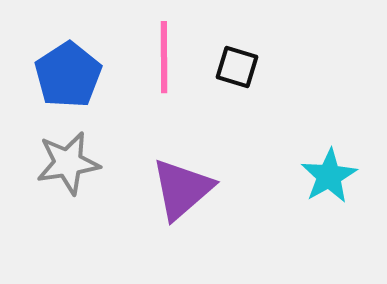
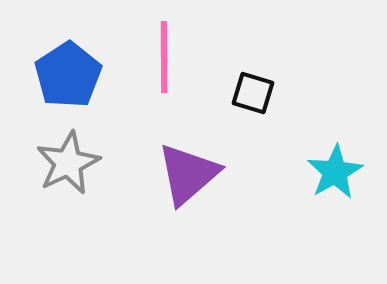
black square: moved 16 px right, 26 px down
gray star: rotated 16 degrees counterclockwise
cyan star: moved 6 px right, 4 px up
purple triangle: moved 6 px right, 15 px up
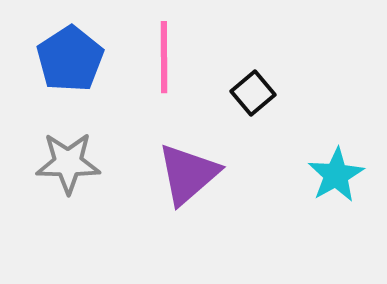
blue pentagon: moved 2 px right, 16 px up
black square: rotated 33 degrees clockwise
gray star: rotated 26 degrees clockwise
cyan star: moved 1 px right, 3 px down
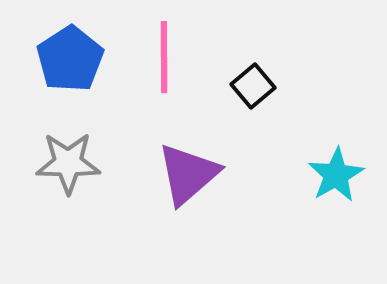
black square: moved 7 px up
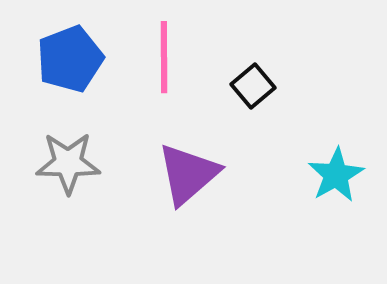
blue pentagon: rotated 12 degrees clockwise
